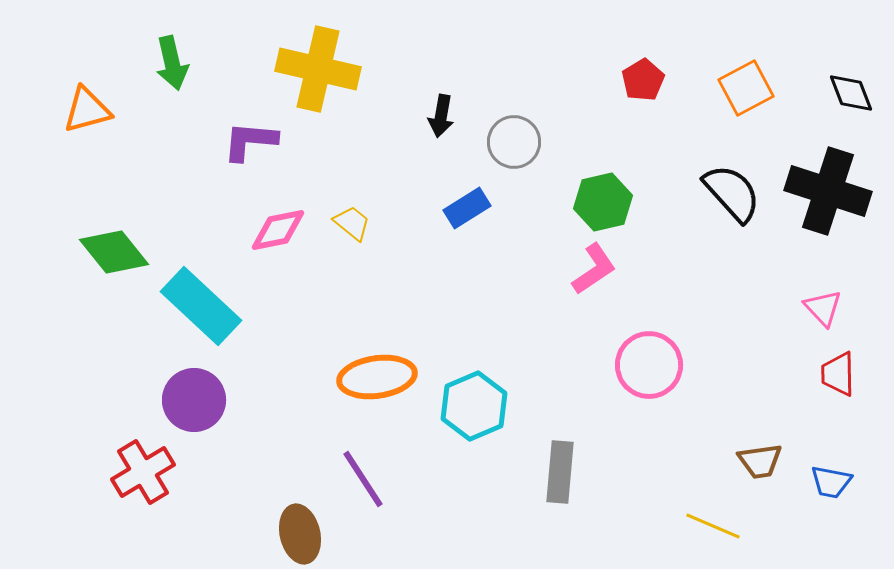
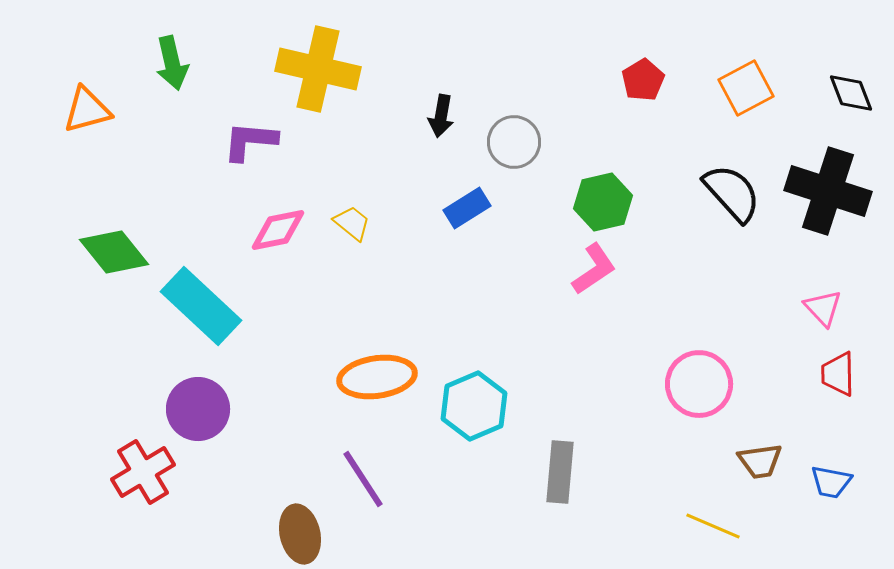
pink circle: moved 50 px right, 19 px down
purple circle: moved 4 px right, 9 px down
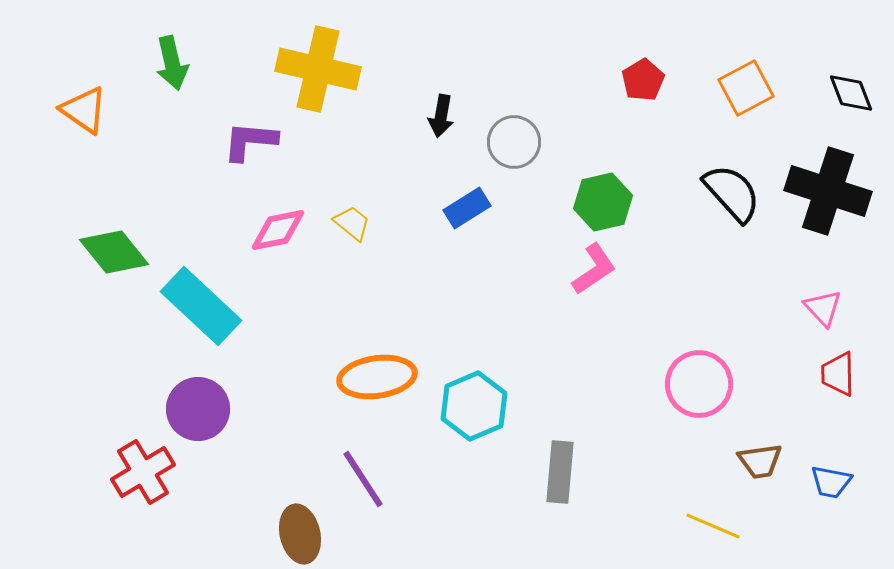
orange triangle: moved 3 px left; rotated 50 degrees clockwise
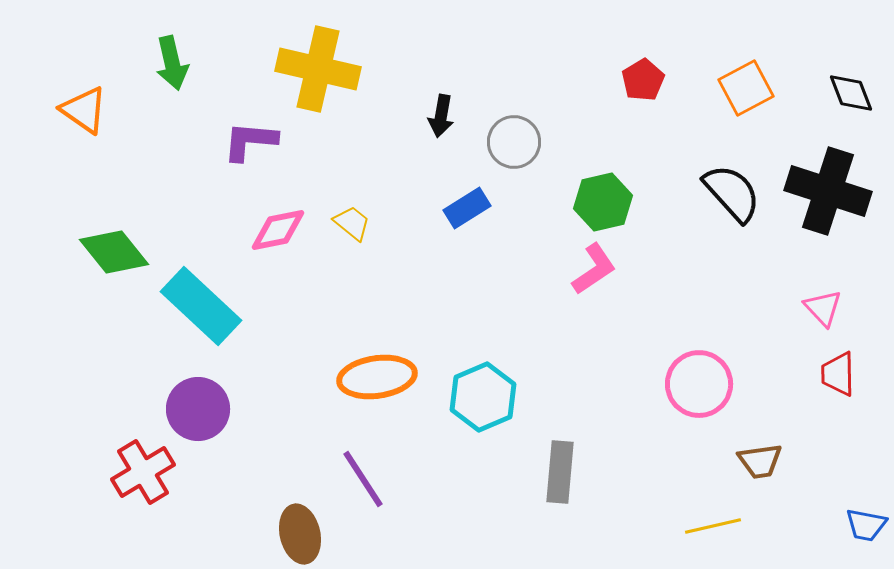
cyan hexagon: moved 9 px right, 9 px up
blue trapezoid: moved 35 px right, 43 px down
yellow line: rotated 36 degrees counterclockwise
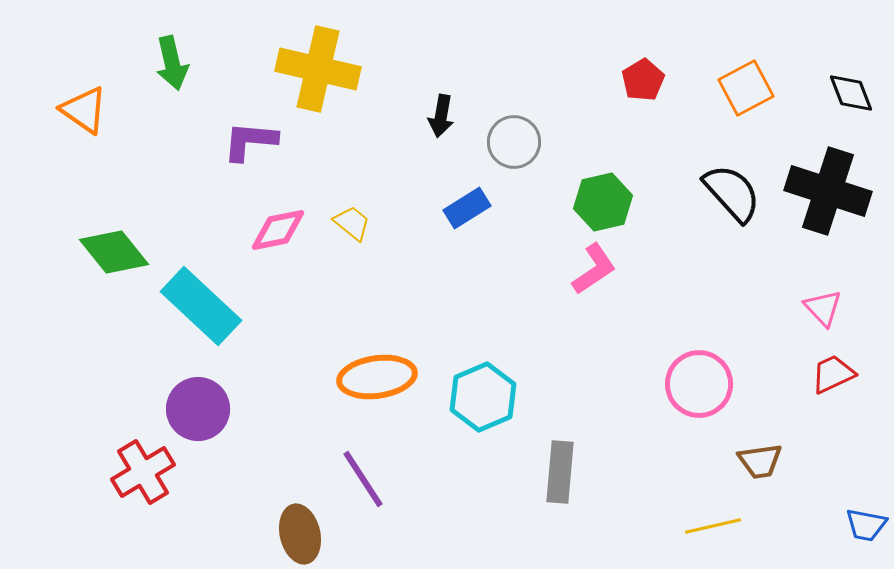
red trapezoid: moved 5 px left; rotated 66 degrees clockwise
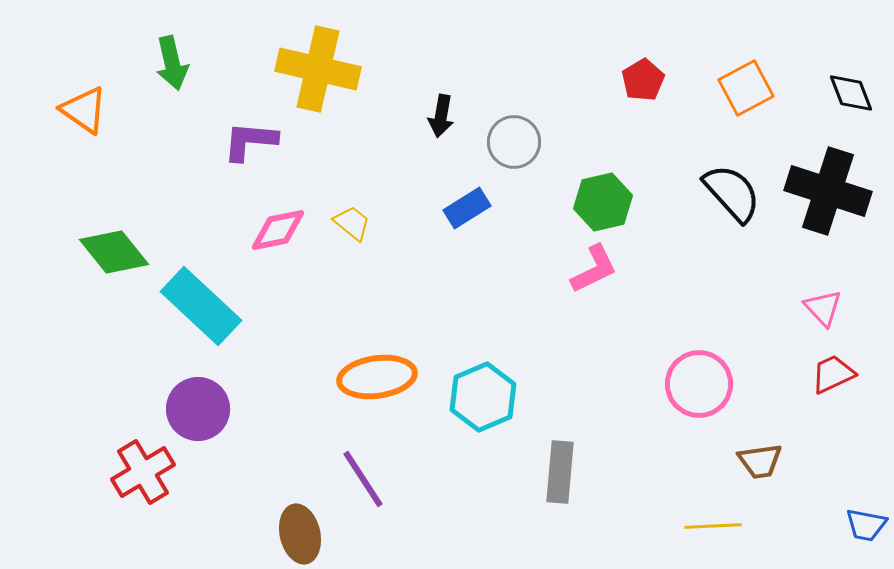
pink L-shape: rotated 8 degrees clockwise
yellow line: rotated 10 degrees clockwise
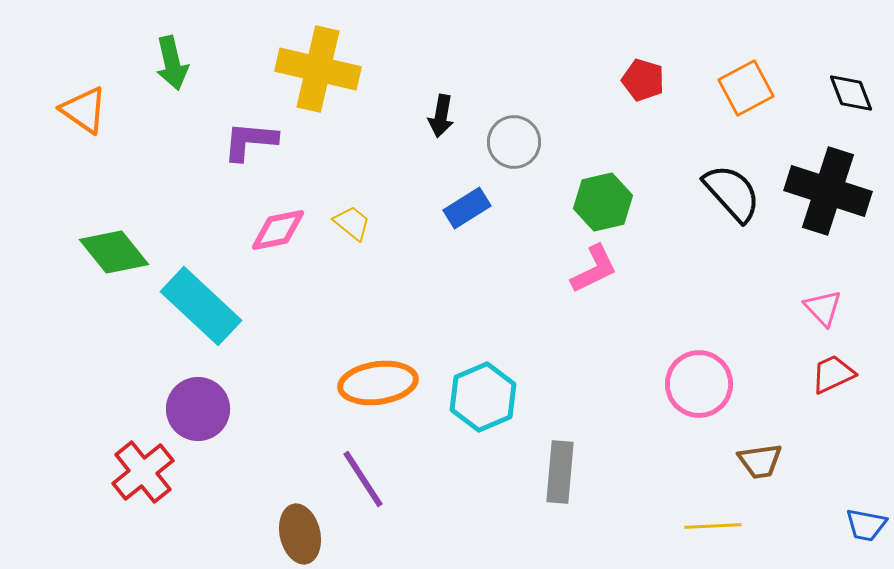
red pentagon: rotated 24 degrees counterclockwise
orange ellipse: moved 1 px right, 6 px down
red cross: rotated 8 degrees counterclockwise
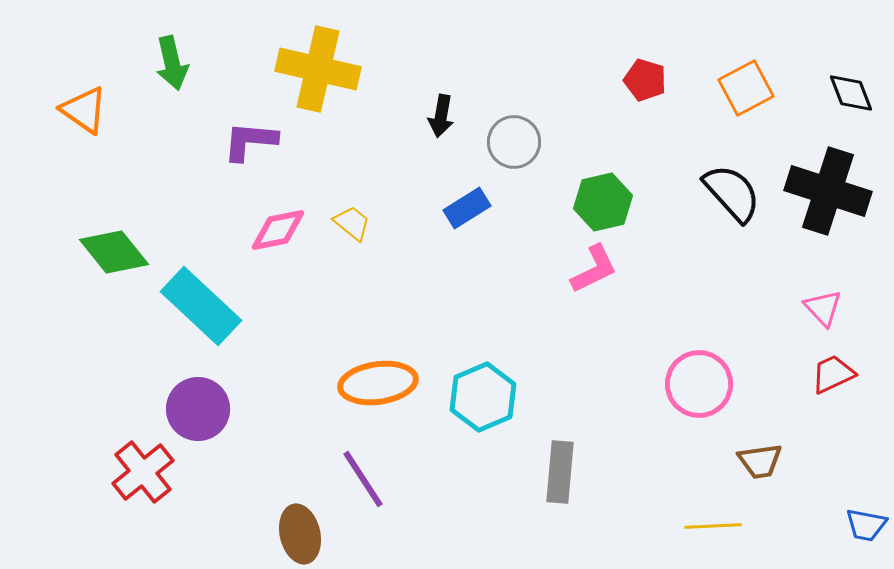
red pentagon: moved 2 px right
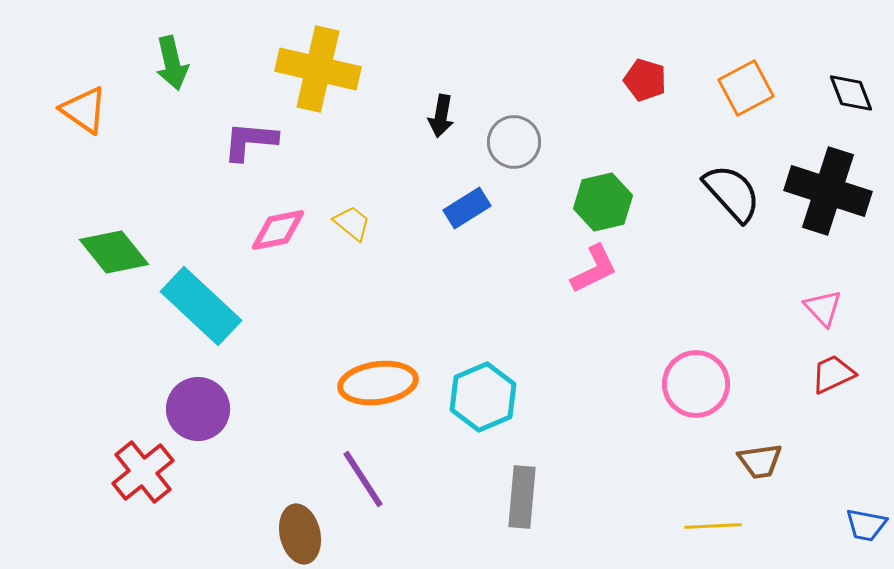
pink circle: moved 3 px left
gray rectangle: moved 38 px left, 25 px down
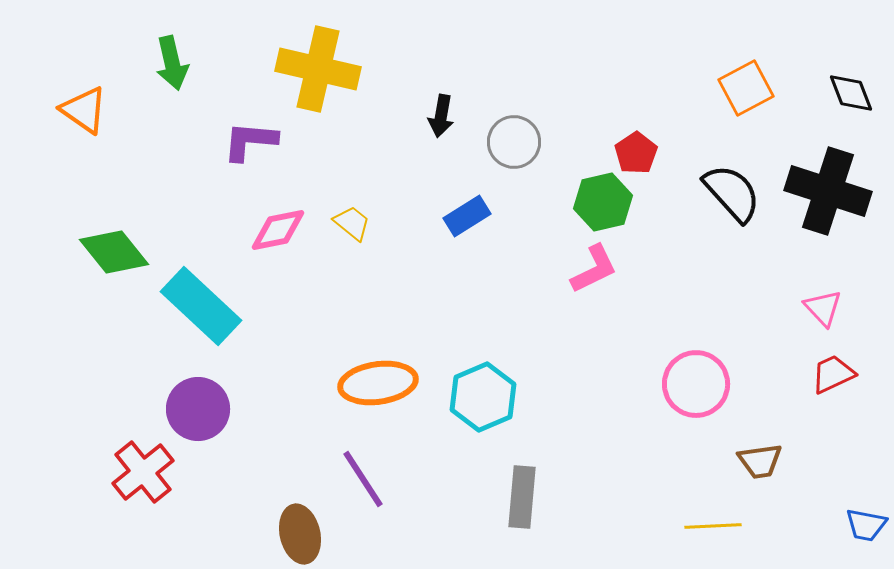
red pentagon: moved 9 px left, 73 px down; rotated 21 degrees clockwise
blue rectangle: moved 8 px down
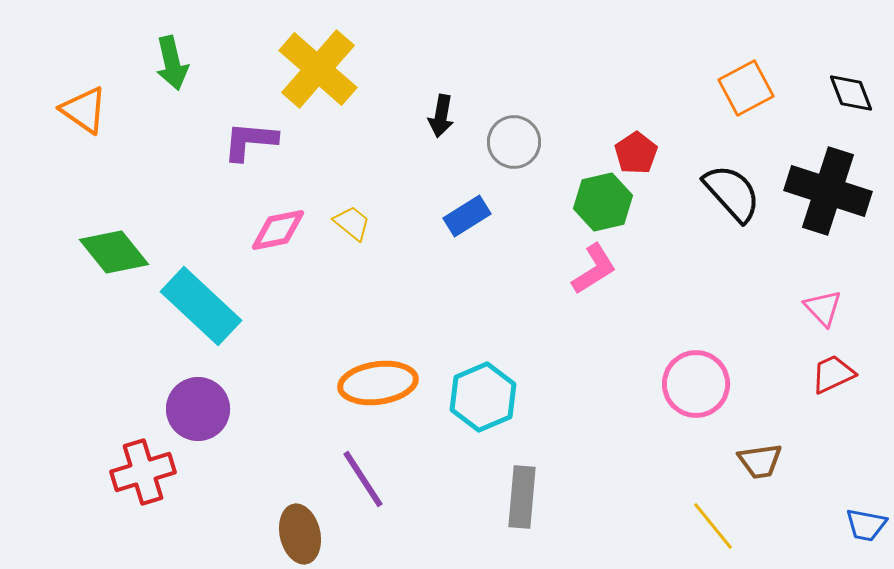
yellow cross: rotated 28 degrees clockwise
pink L-shape: rotated 6 degrees counterclockwise
red cross: rotated 22 degrees clockwise
yellow line: rotated 54 degrees clockwise
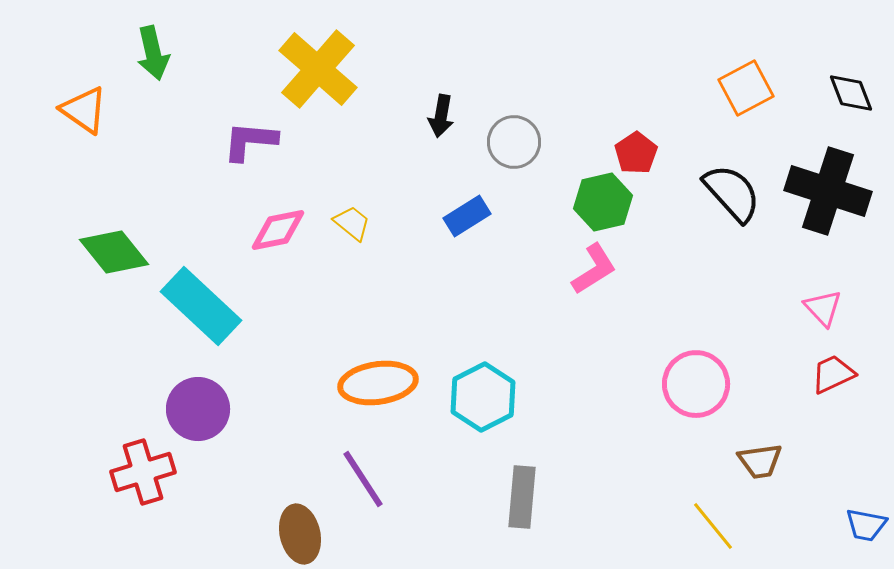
green arrow: moved 19 px left, 10 px up
cyan hexagon: rotated 4 degrees counterclockwise
